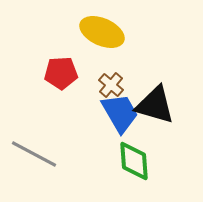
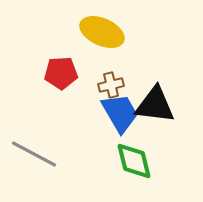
brown cross: rotated 35 degrees clockwise
black triangle: rotated 9 degrees counterclockwise
green diamond: rotated 9 degrees counterclockwise
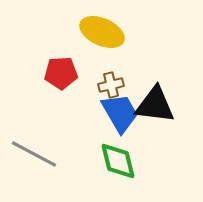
green diamond: moved 16 px left
